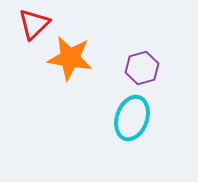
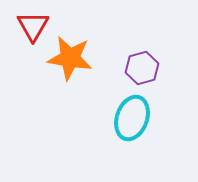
red triangle: moved 1 px left, 2 px down; rotated 16 degrees counterclockwise
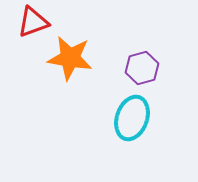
red triangle: moved 4 px up; rotated 40 degrees clockwise
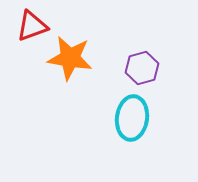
red triangle: moved 1 px left, 4 px down
cyan ellipse: rotated 12 degrees counterclockwise
